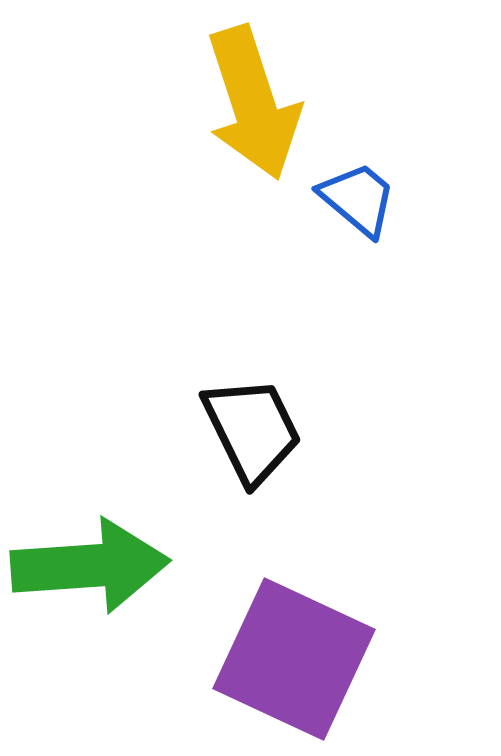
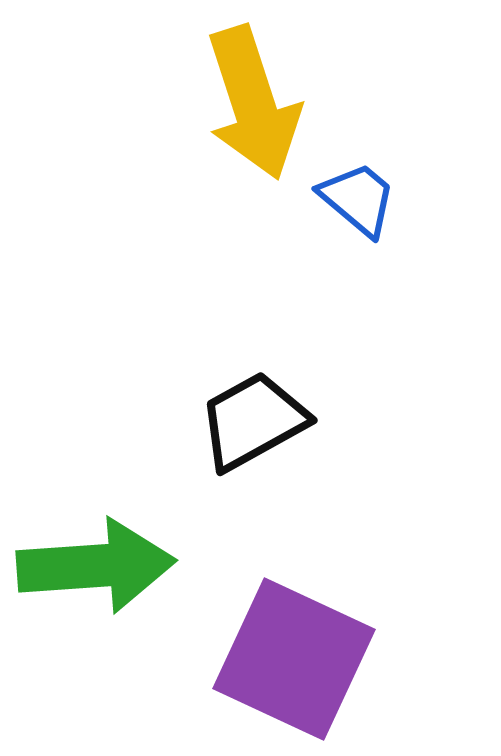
black trapezoid: moved 1 px right, 9 px up; rotated 93 degrees counterclockwise
green arrow: moved 6 px right
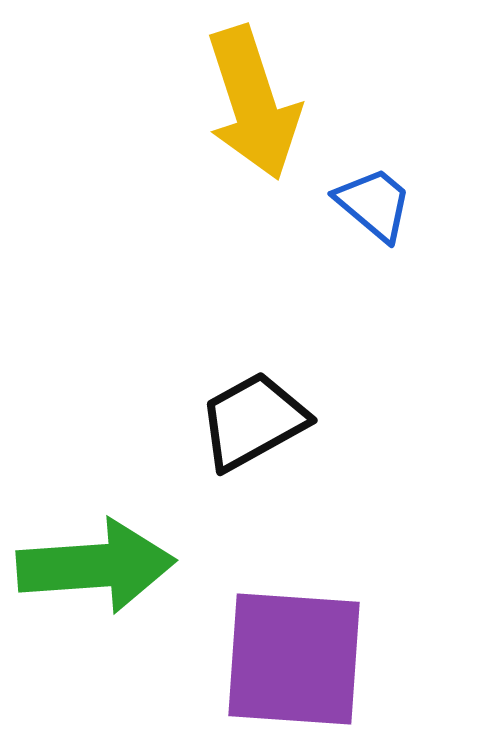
blue trapezoid: moved 16 px right, 5 px down
purple square: rotated 21 degrees counterclockwise
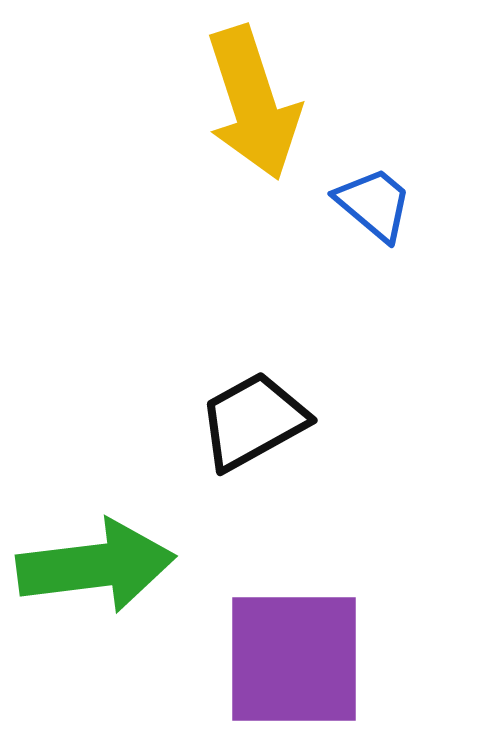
green arrow: rotated 3 degrees counterclockwise
purple square: rotated 4 degrees counterclockwise
